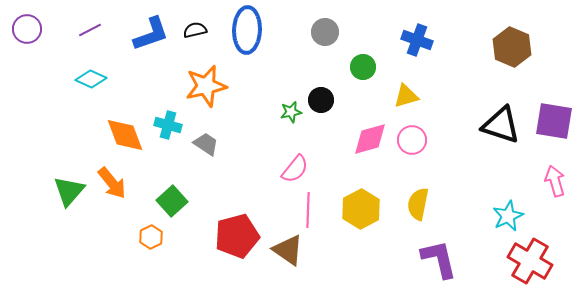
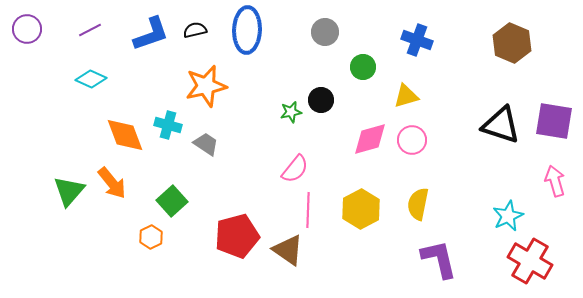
brown hexagon: moved 4 px up
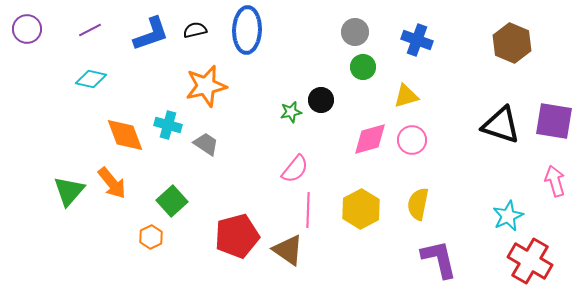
gray circle: moved 30 px right
cyan diamond: rotated 12 degrees counterclockwise
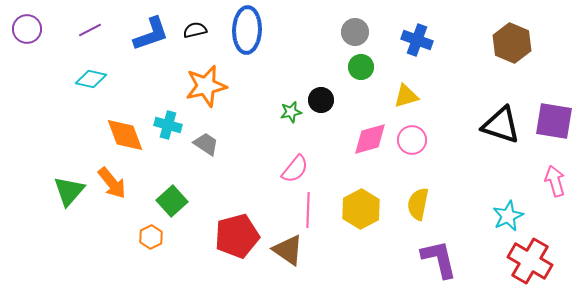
green circle: moved 2 px left
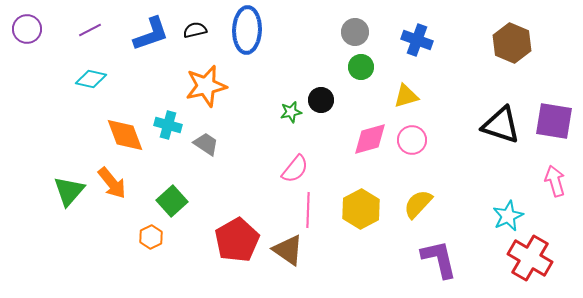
yellow semicircle: rotated 32 degrees clockwise
red pentagon: moved 4 px down; rotated 15 degrees counterclockwise
red cross: moved 3 px up
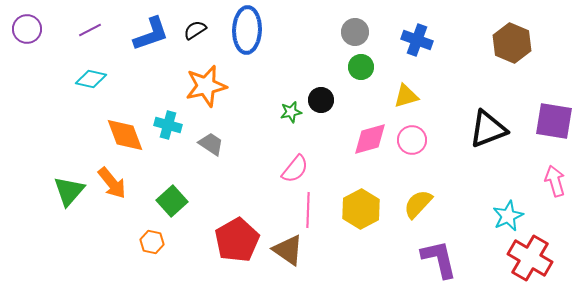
black semicircle: rotated 20 degrees counterclockwise
black triangle: moved 13 px left, 4 px down; rotated 39 degrees counterclockwise
gray trapezoid: moved 5 px right
orange hexagon: moved 1 px right, 5 px down; rotated 20 degrees counterclockwise
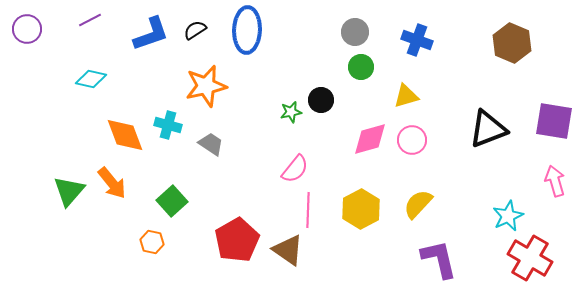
purple line: moved 10 px up
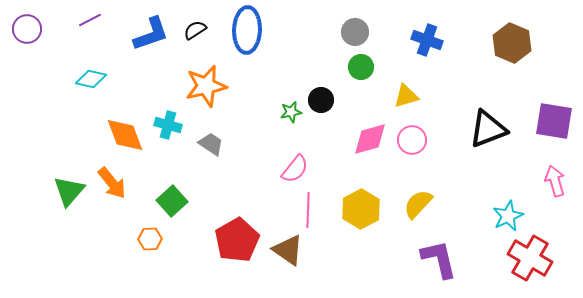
blue cross: moved 10 px right
orange hexagon: moved 2 px left, 3 px up; rotated 15 degrees counterclockwise
